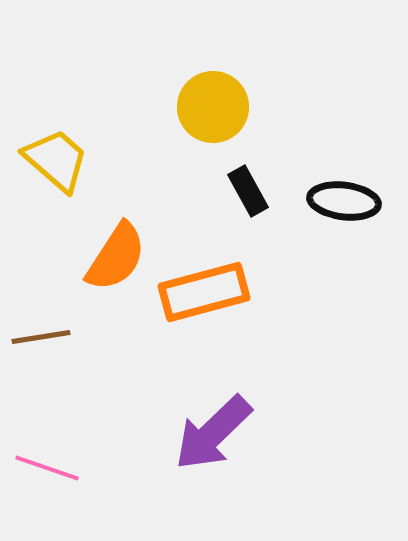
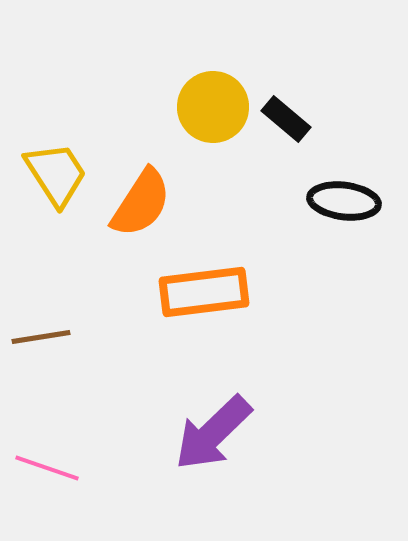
yellow trapezoid: moved 14 px down; rotated 16 degrees clockwise
black rectangle: moved 38 px right, 72 px up; rotated 21 degrees counterclockwise
orange semicircle: moved 25 px right, 54 px up
orange rectangle: rotated 8 degrees clockwise
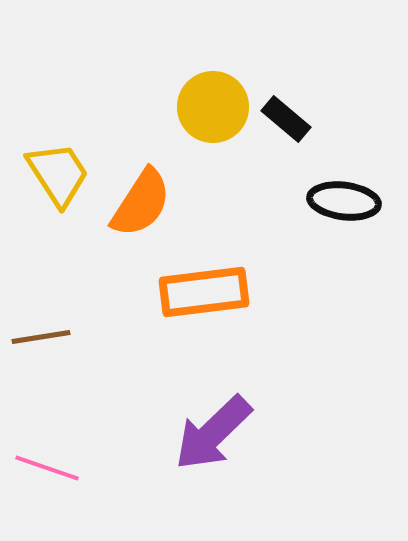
yellow trapezoid: moved 2 px right
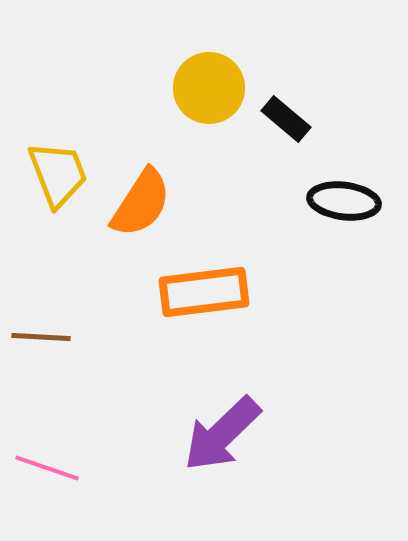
yellow circle: moved 4 px left, 19 px up
yellow trapezoid: rotated 12 degrees clockwise
brown line: rotated 12 degrees clockwise
purple arrow: moved 9 px right, 1 px down
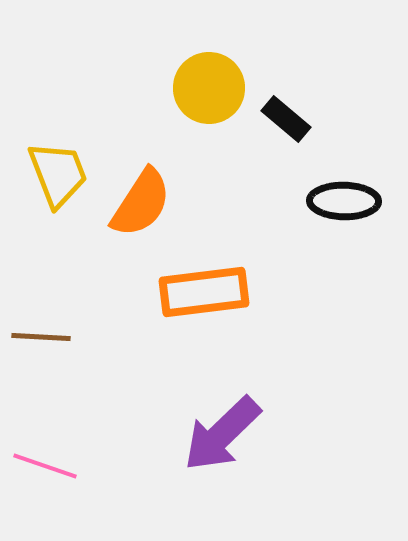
black ellipse: rotated 6 degrees counterclockwise
pink line: moved 2 px left, 2 px up
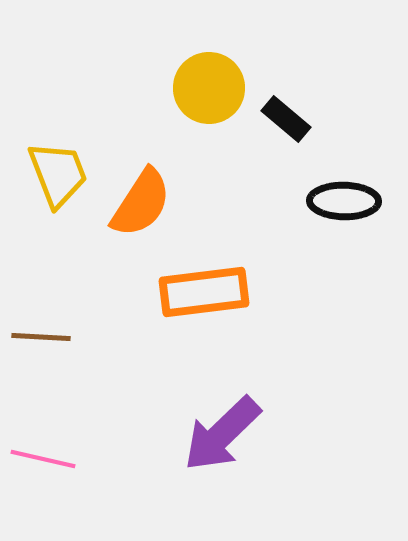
pink line: moved 2 px left, 7 px up; rotated 6 degrees counterclockwise
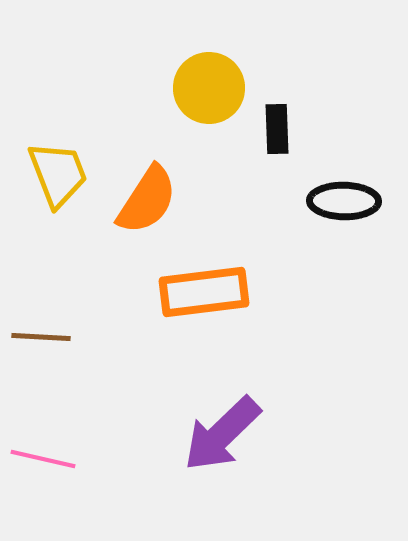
black rectangle: moved 9 px left, 10 px down; rotated 48 degrees clockwise
orange semicircle: moved 6 px right, 3 px up
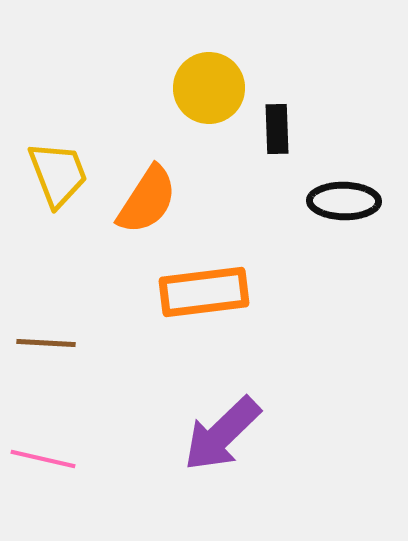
brown line: moved 5 px right, 6 px down
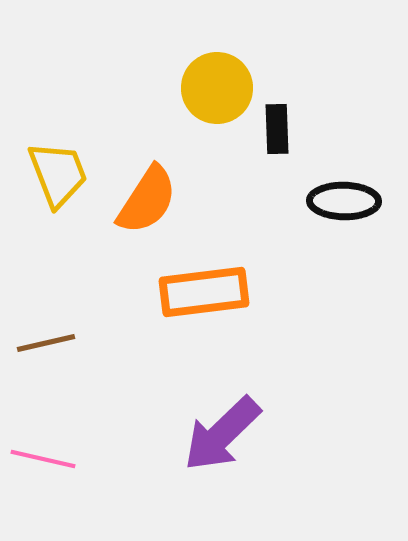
yellow circle: moved 8 px right
brown line: rotated 16 degrees counterclockwise
